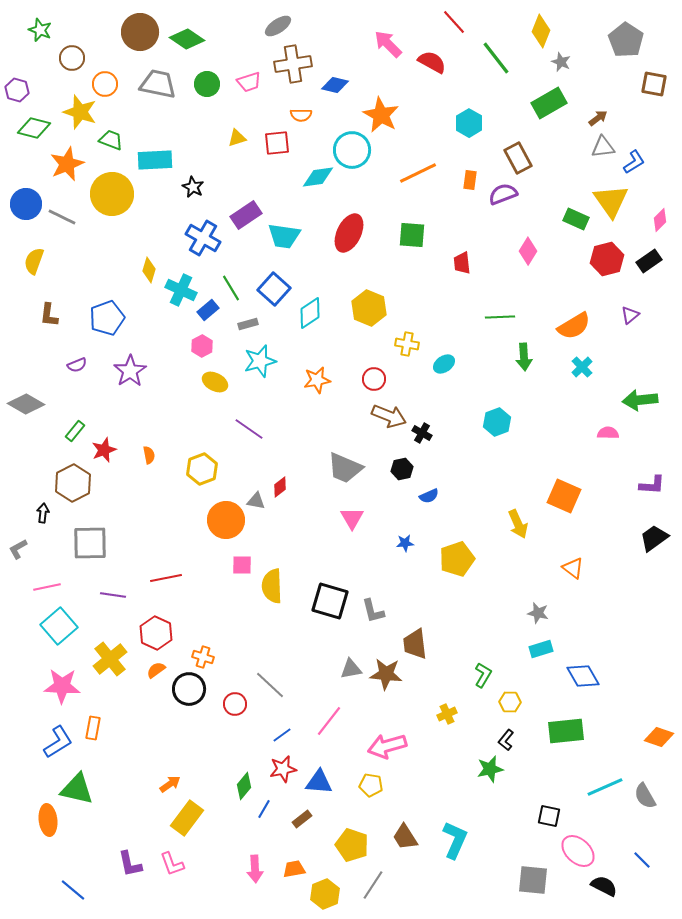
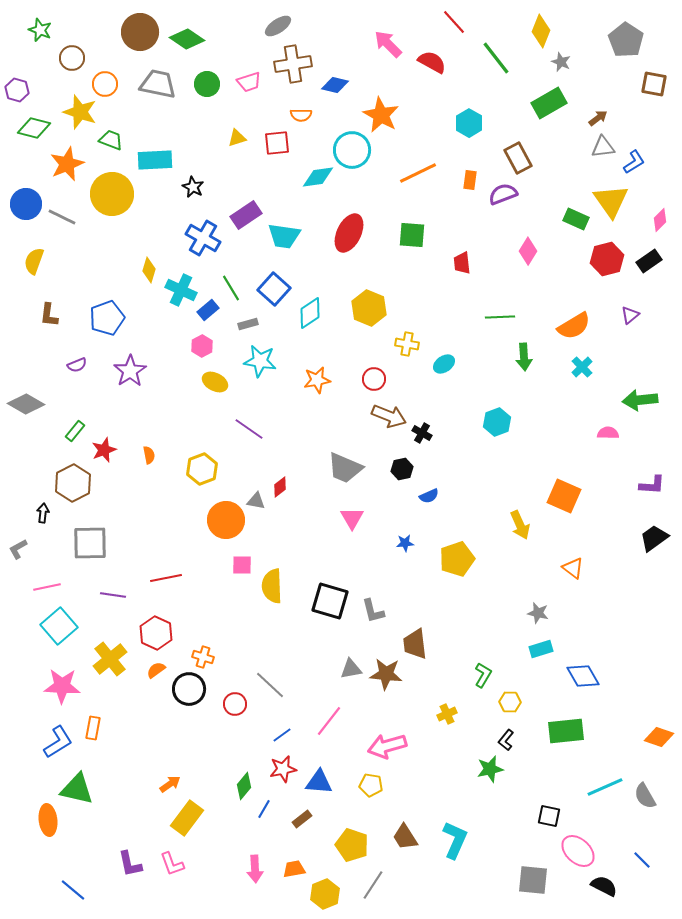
cyan star at (260, 361): rotated 24 degrees clockwise
yellow arrow at (518, 524): moved 2 px right, 1 px down
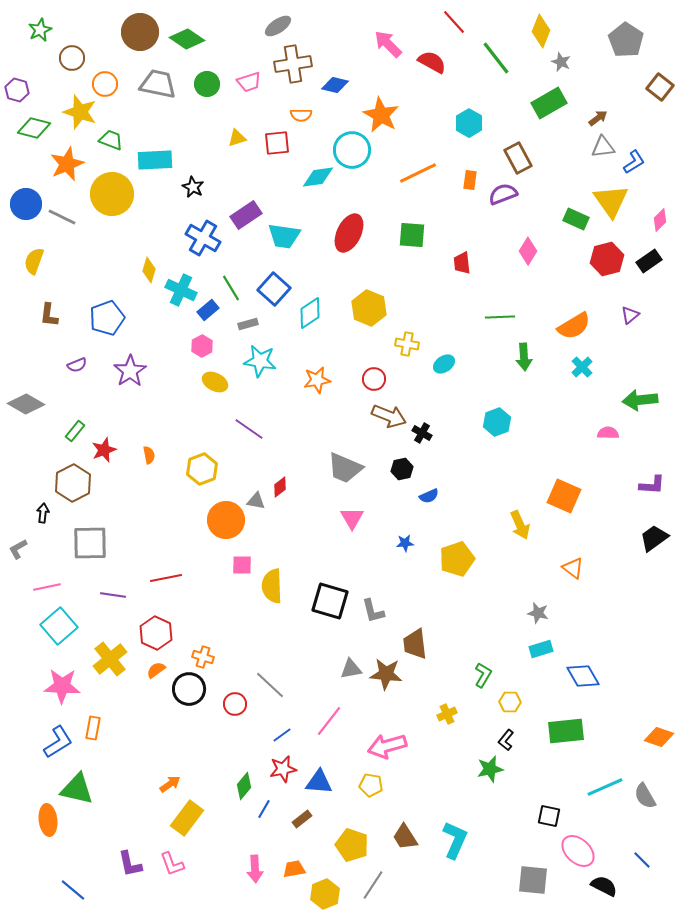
green star at (40, 30): rotated 25 degrees clockwise
brown square at (654, 84): moved 6 px right, 3 px down; rotated 28 degrees clockwise
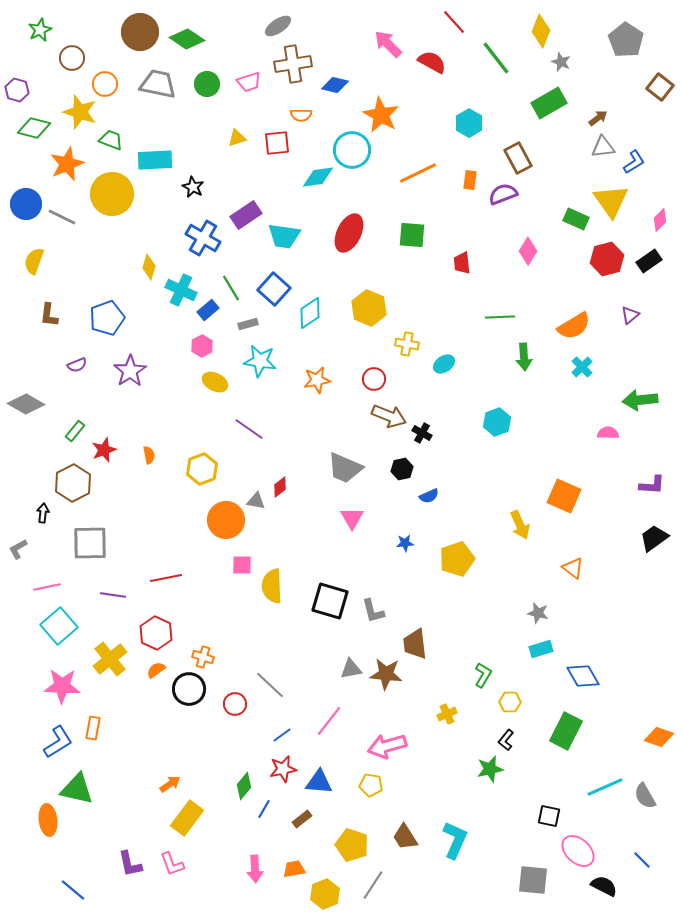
yellow diamond at (149, 270): moved 3 px up
green rectangle at (566, 731): rotated 57 degrees counterclockwise
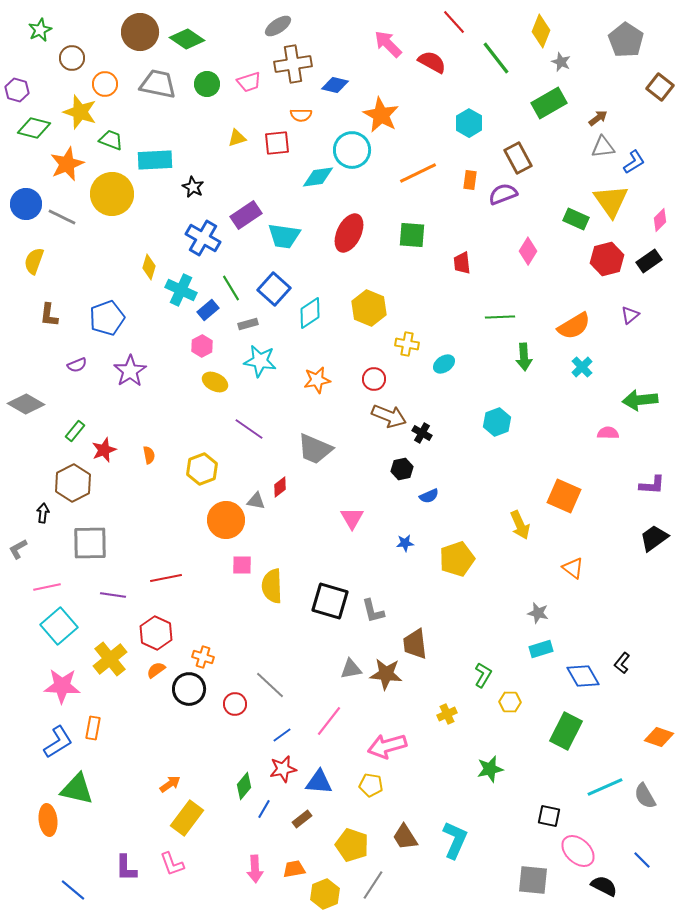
gray trapezoid at (345, 468): moved 30 px left, 19 px up
black L-shape at (506, 740): moved 116 px right, 77 px up
purple L-shape at (130, 864): moved 4 px left, 4 px down; rotated 12 degrees clockwise
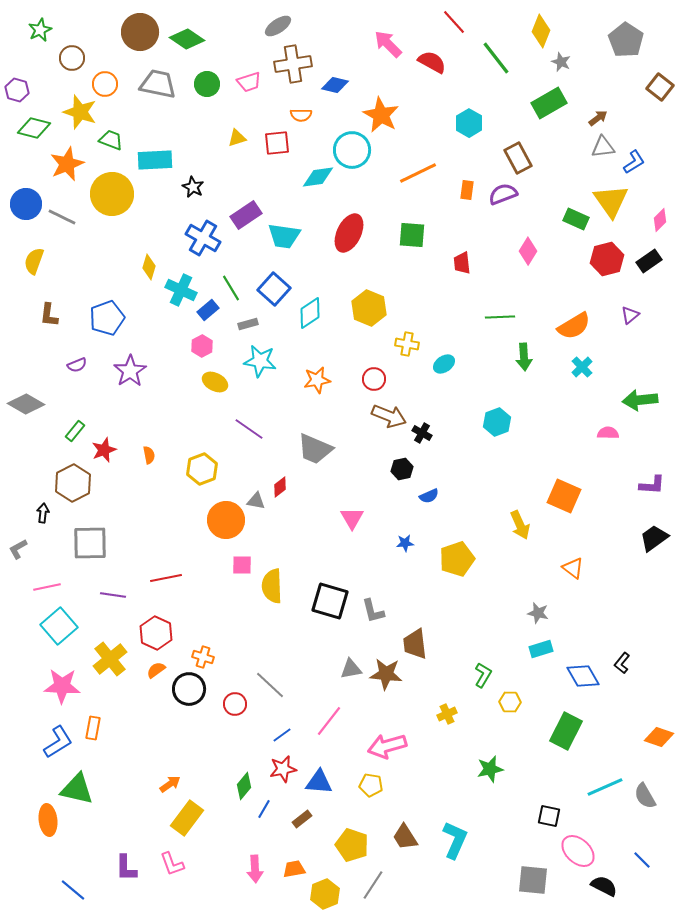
orange rectangle at (470, 180): moved 3 px left, 10 px down
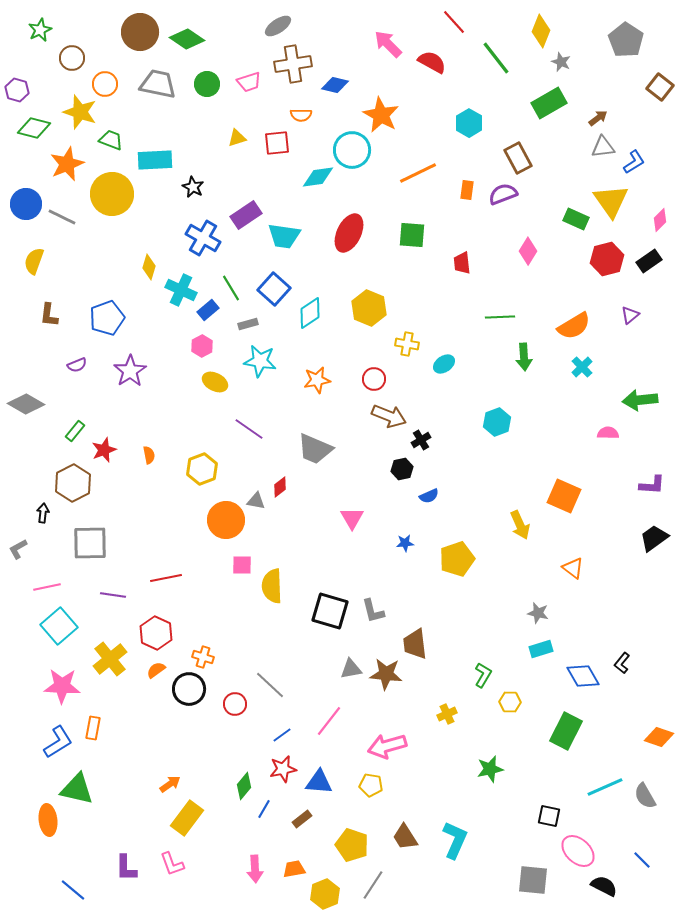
black cross at (422, 433): moved 1 px left, 7 px down; rotated 30 degrees clockwise
black square at (330, 601): moved 10 px down
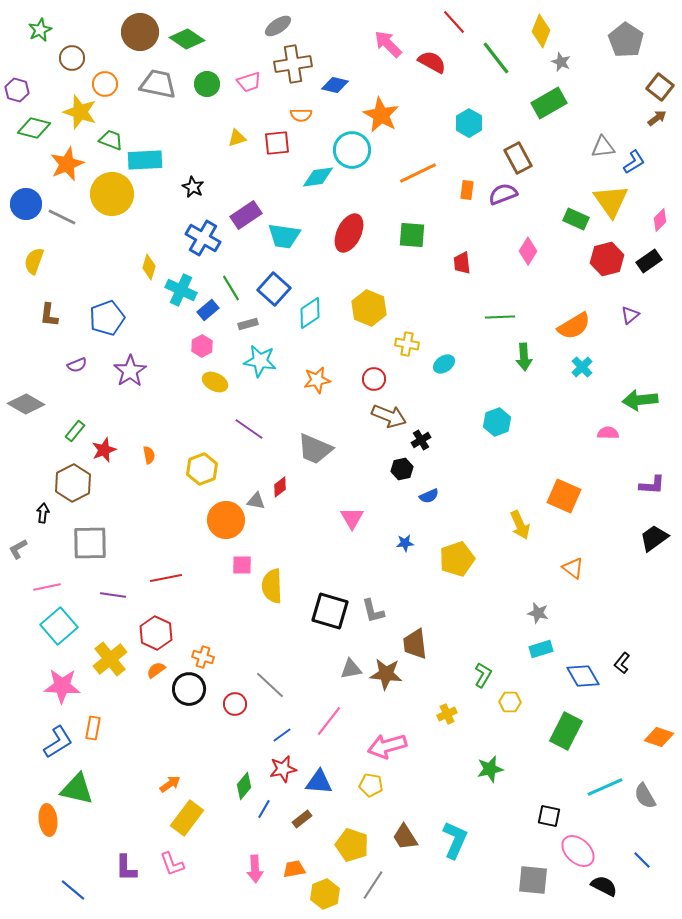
brown arrow at (598, 118): moved 59 px right
cyan rectangle at (155, 160): moved 10 px left
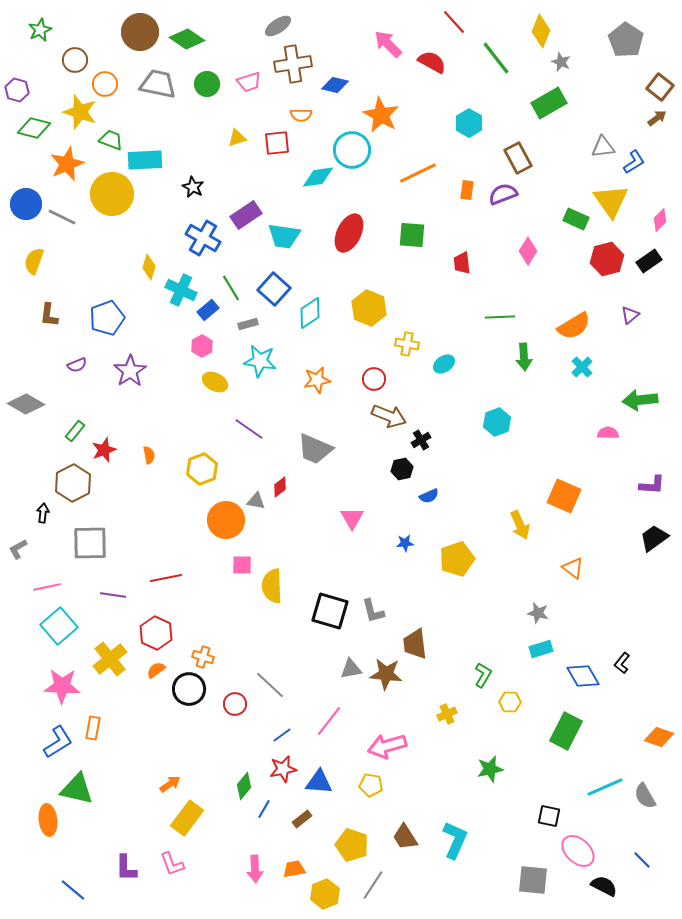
brown circle at (72, 58): moved 3 px right, 2 px down
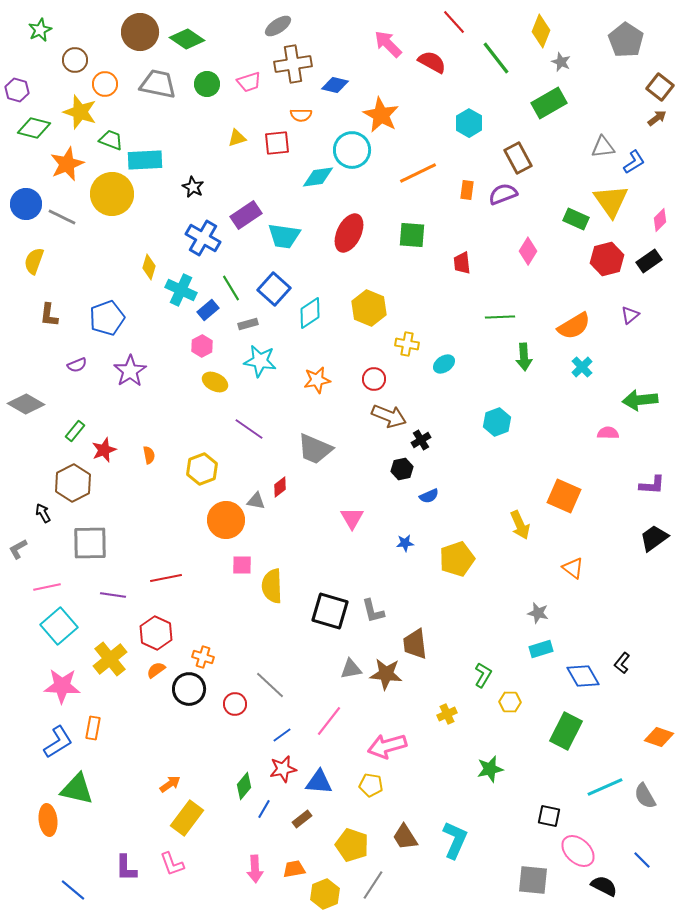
black arrow at (43, 513): rotated 36 degrees counterclockwise
